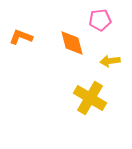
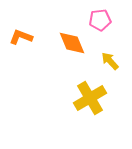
orange diamond: rotated 8 degrees counterclockwise
yellow arrow: rotated 54 degrees clockwise
yellow cross: rotated 28 degrees clockwise
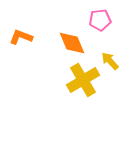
yellow cross: moved 7 px left, 18 px up
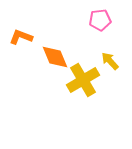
orange diamond: moved 17 px left, 14 px down
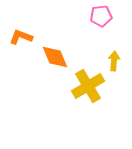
pink pentagon: moved 1 px right, 4 px up
yellow arrow: moved 4 px right; rotated 48 degrees clockwise
yellow cross: moved 5 px right, 6 px down
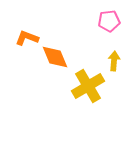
pink pentagon: moved 8 px right, 5 px down
orange L-shape: moved 6 px right, 1 px down
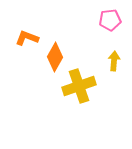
pink pentagon: moved 1 px right, 1 px up
orange diamond: rotated 52 degrees clockwise
yellow cross: moved 9 px left; rotated 12 degrees clockwise
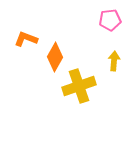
orange L-shape: moved 1 px left, 1 px down
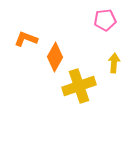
pink pentagon: moved 5 px left
yellow arrow: moved 2 px down
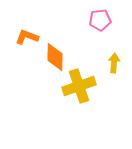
pink pentagon: moved 5 px left
orange L-shape: moved 1 px right, 2 px up
orange diamond: rotated 28 degrees counterclockwise
